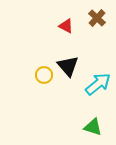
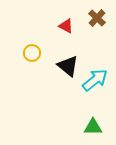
black triangle: rotated 10 degrees counterclockwise
yellow circle: moved 12 px left, 22 px up
cyan arrow: moved 3 px left, 4 px up
green triangle: rotated 18 degrees counterclockwise
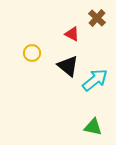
red triangle: moved 6 px right, 8 px down
green triangle: rotated 12 degrees clockwise
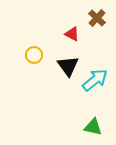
yellow circle: moved 2 px right, 2 px down
black triangle: rotated 15 degrees clockwise
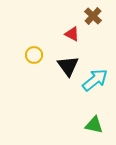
brown cross: moved 4 px left, 2 px up
green triangle: moved 1 px right, 2 px up
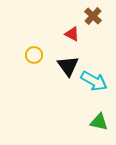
cyan arrow: moved 1 px left, 1 px down; rotated 68 degrees clockwise
green triangle: moved 5 px right, 3 px up
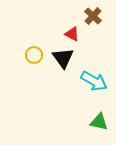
black triangle: moved 5 px left, 8 px up
